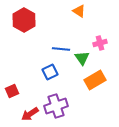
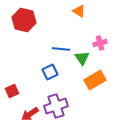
red hexagon: rotated 15 degrees counterclockwise
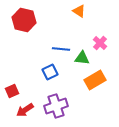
pink cross: rotated 32 degrees counterclockwise
green triangle: rotated 49 degrees counterclockwise
red arrow: moved 5 px left, 4 px up
